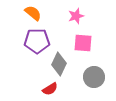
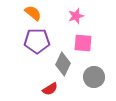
gray diamond: moved 4 px right
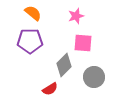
purple pentagon: moved 7 px left
gray diamond: moved 1 px right, 1 px down; rotated 20 degrees clockwise
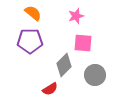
gray circle: moved 1 px right, 2 px up
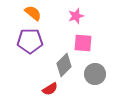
gray circle: moved 1 px up
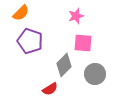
orange semicircle: moved 12 px left; rotated 96 degrees clockwise
purple pentagon: rotated 20 degrees clockwise
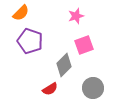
pink square: moved 1 px right, 2 px down; rotated 24 degrees counterclockwise
gray circle: moved 2 px left, 14 px down
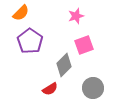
purple pentagon: rotated 15 degrees clockwise
